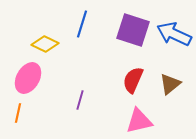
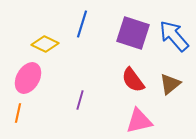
purple square: moved 3 px down
blue arrow: moved 2 px down; rotated 24 degrees clockwise
red semicircle: rotated 60 degrees counterclockwise
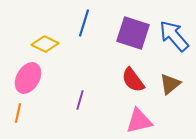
blue line: moved 2 px right, 1 px up
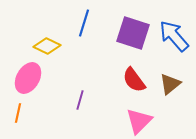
yellow diamond: moved 2 px right, 2 px down
red semicircle: moved 1 px right
pink triangle: rotated 32 degrees counterclockwise
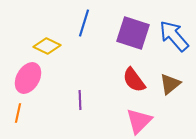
purple line: rotated 18 degrees counterclockwise
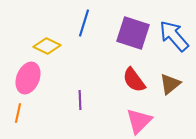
pink ellipse: rotated 8 degrees counterclockwise
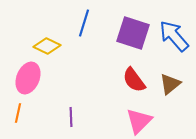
purple line: moved 9 px left, 17 px down
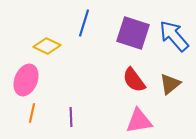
pink ellipse: moved 2 px left, 2 px down
orange line: moved 14 px right
pink triangle: rotated 36 degrees clockwise
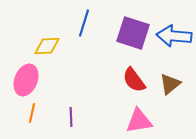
blue arrow: rotated 44 degrees counterclockwise
yellow diamond: rotated 28 degrees counterclockwise
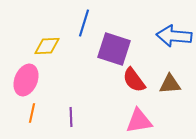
purple square: moved 19 px left, 16 px down
brown triangle: rotated 35 degrees clockwise
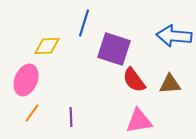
orange line: rotated 24 degrees clockwise
